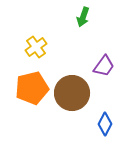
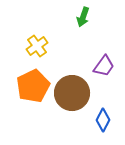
yellow cross: moved 1 px right, 1 px up
orange pentagon: moved 1 px right, 2 px up; rotated 12 degrees counterclockwise
blue diamond: moved 2 px left, 4 px up
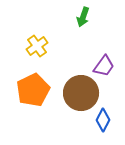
orange pentagon: moved 4 px down
brown circle: moved 9 px right
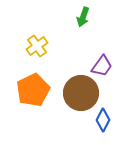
purple trapezoid: moved 2 px left
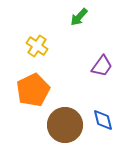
green arrow: moved 4 px left; rotated 24 degrees clockwise
yellow cross: rotated 20 degrees counterclockwise
brown circle: moved 16 px left, 32 px down
blue diamond: rotated 40 degrees counterclockwise
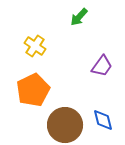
yellow cross: moved 2 px left
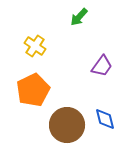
blue diamond: moved 2 px right, 1 px up
brown circle: moved 2 px right
